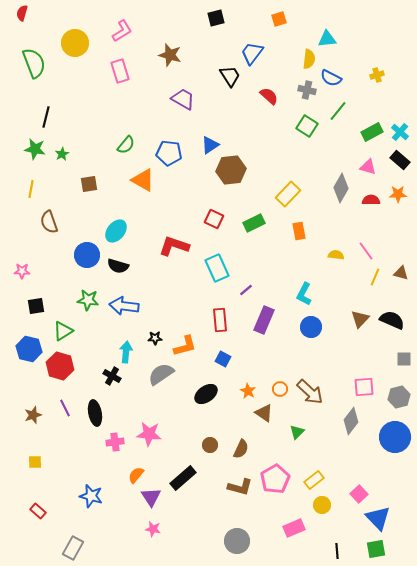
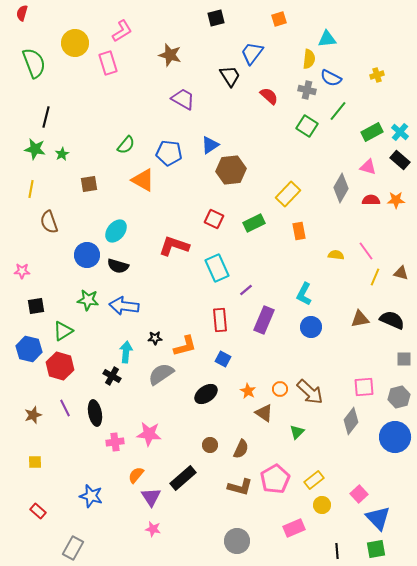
pink rectangle at (120, 71): moved 12 px left, 8 px up
orange star at (398, 194): moved 2 px left, 6 px down
brown triangle at (360, 319): rotated 36 degrees clockwise
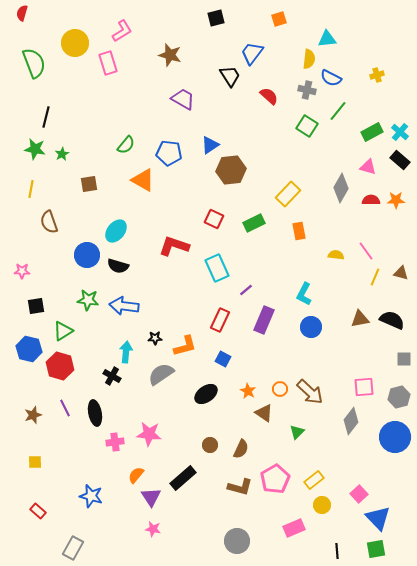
red rectangle at (220, 320): rotated 30 degrees clockwise
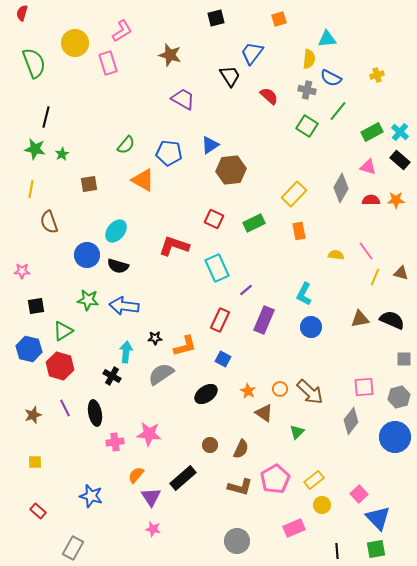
yellow rectangle at (288, 194): moved 6 px right
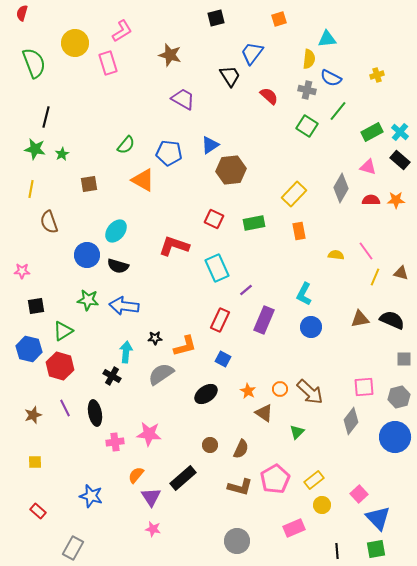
green rectangle at (254, 223): rotated 15 degrees clockwise
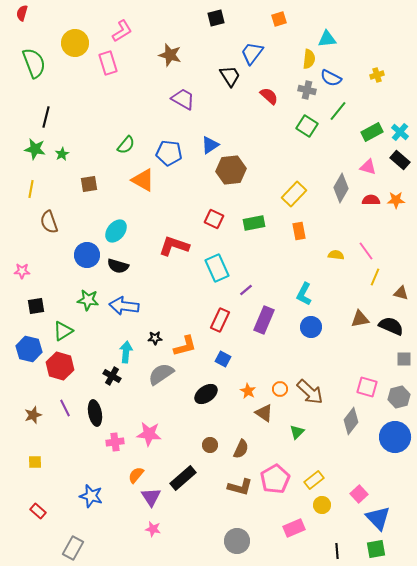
brown triangle at (401, 273): moved 20 px down
black semicircle at (392, 320): moved 1 px left, 6 px down
pink square at (364, 387): moved 3 px right; rotated 20 degrees clockwise
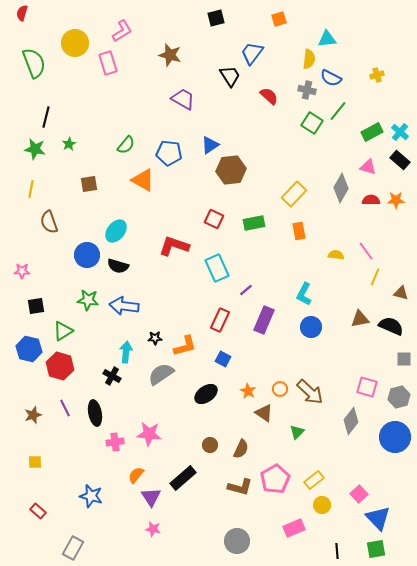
green square at (307, 126): moved 5 px right, 3 px up
green star at (62, 154): moved 7 px right, 10 px up
